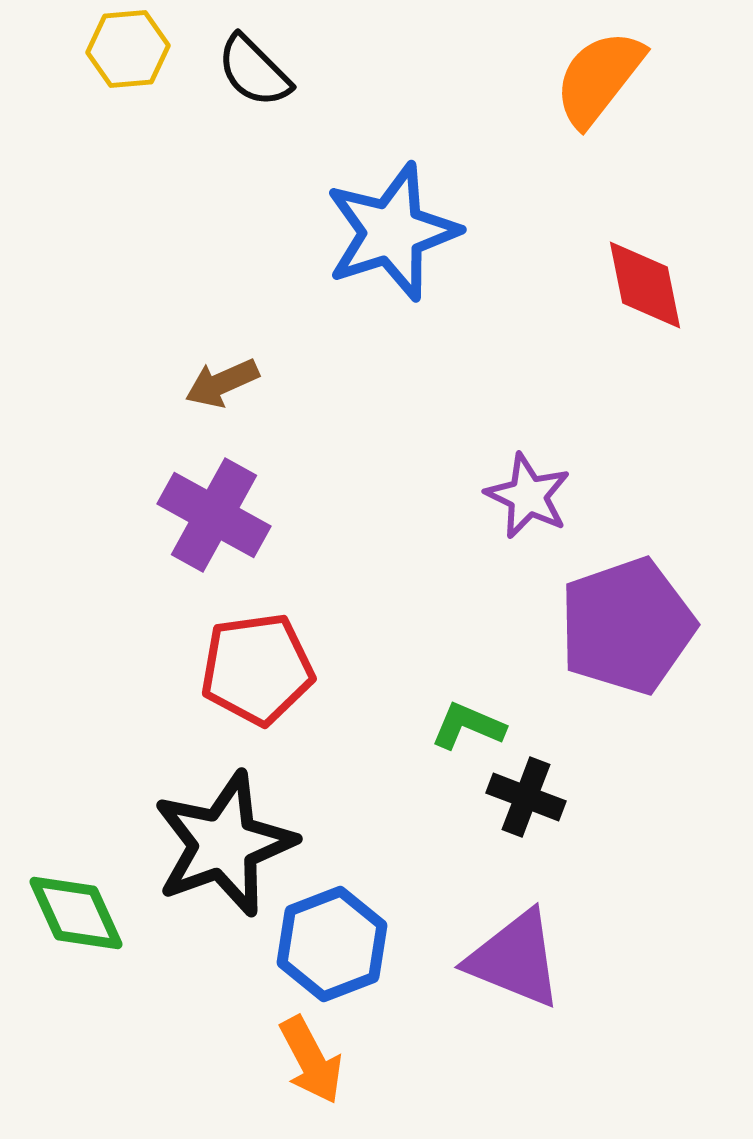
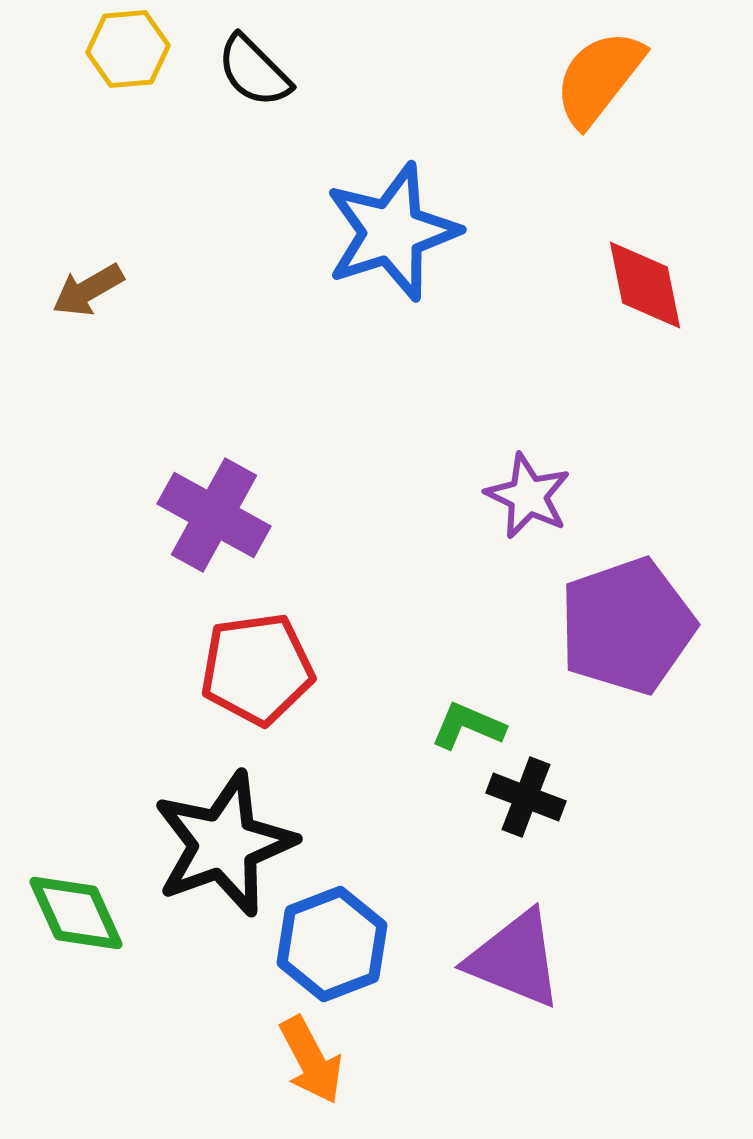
brown arrow: moved 134 px left, 93 px up; rotated 6 degrees counterclockwise
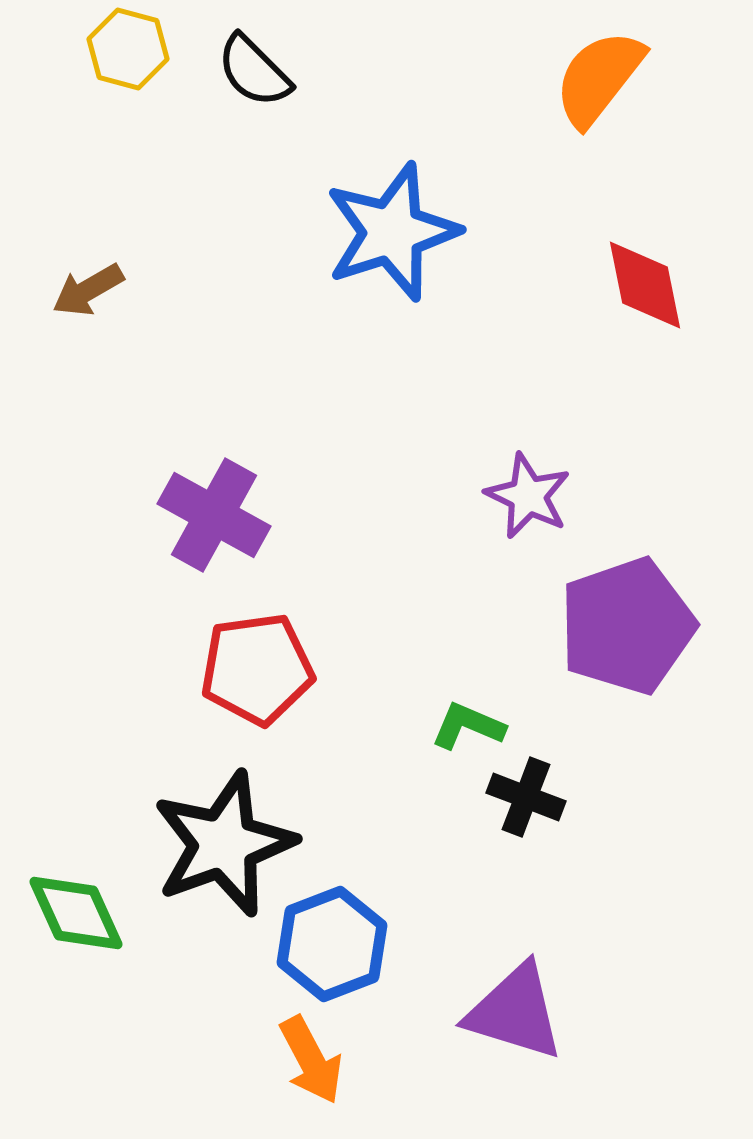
yellow hexagon: rotated 20 degrees clockwise
purple triangle: moved 53 px down; rotated 5 degrees counterclockwise
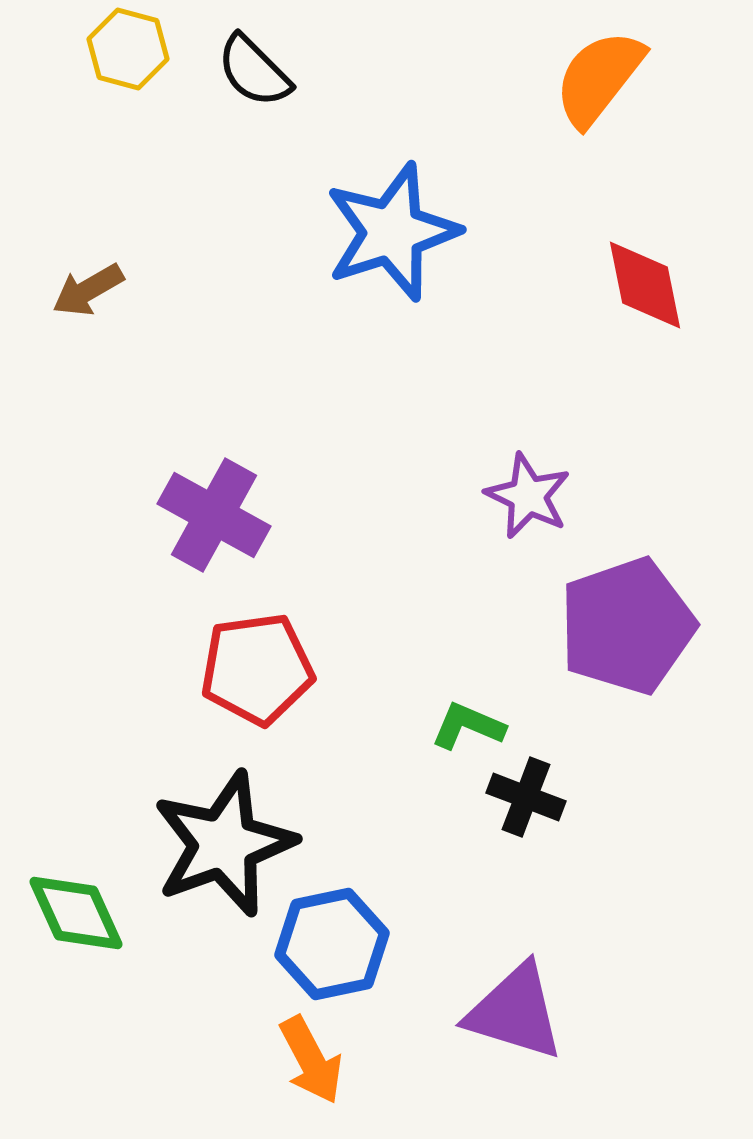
blue hexagon: rotated 9 degrees clockwise
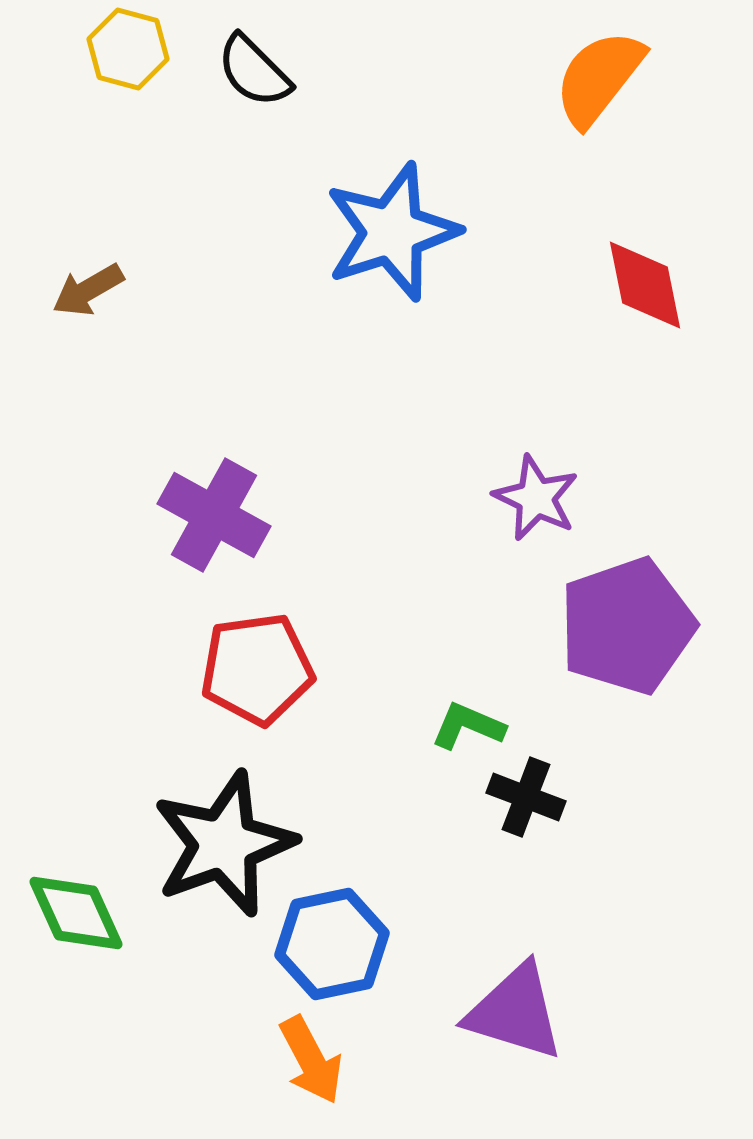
purple star: moved 8 px right, 2 px down
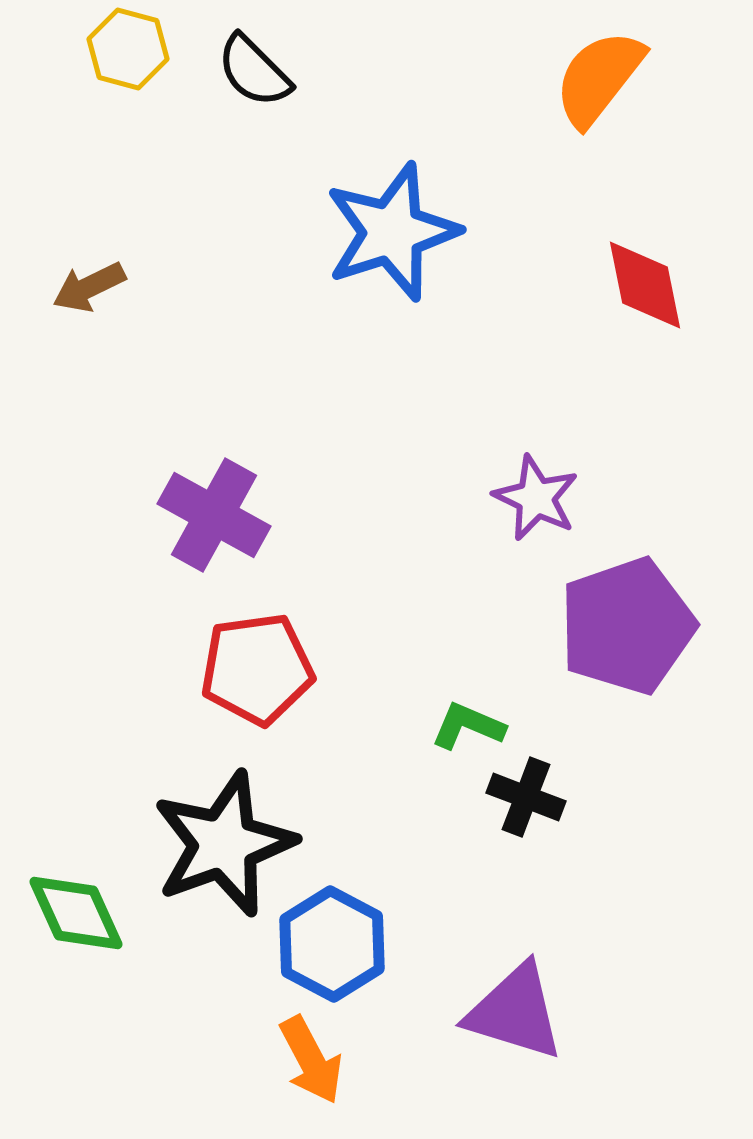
brown arrow: moved 1 px right, 3 px up; rotated 4 degrees clockwise
blue hexagon: rotated 20 degrees counterclockwise
